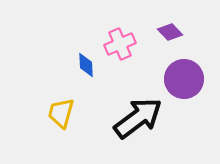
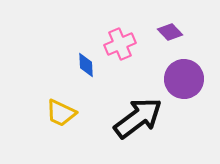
yellow trapezoid: rotated 80 degrees counterclockwise
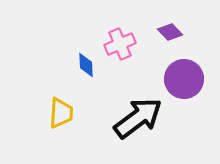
yellow trapezoid: rotated 112 degrees counterclockwise
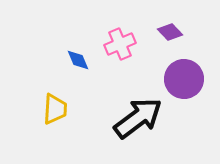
blue diamond: moved 8 px left, 5 px up; rotated 20 degrees counterclockwise
yellow trapezoid: moved 6 px left, 4 px up
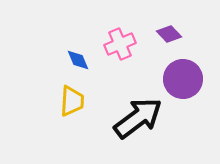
purple diamond: moved 1 px left, 2 px down
purple circle: moved 1 px left
yellow trapezoid: moved 17 px right, 8 px up
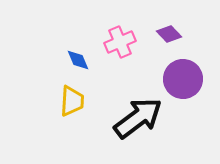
pink cross: moved 2 px up
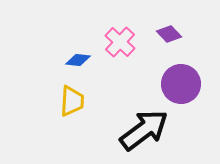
pink cross: rotated 24 degrees counterclockwise
blue diamond: rotated 60 degrees counterclockwise
purple circle: moved 2 px left, 5 px down
black arrow: moved 6 px right, 12 px down
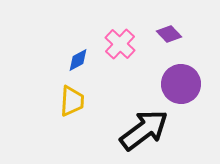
pink cross: moved 2 px down
blue diamond: rotated 35 degrees counterclockwise
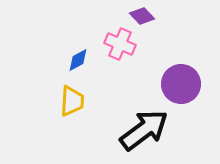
purple diamond: moved 27 px left, 18 px up
pink cross: rotated 20 degrees counterclockwise
